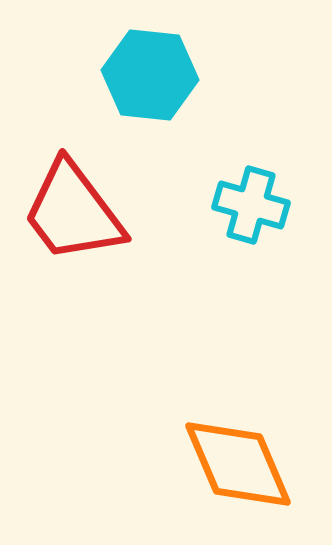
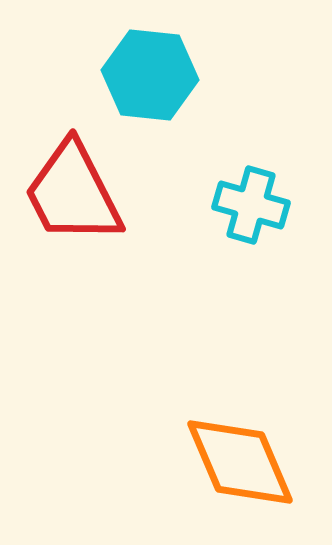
red trapezoid: moved 19 px up; rotated 10 degrees clockwise
orange diamond: moved 2 px right, 2 px up
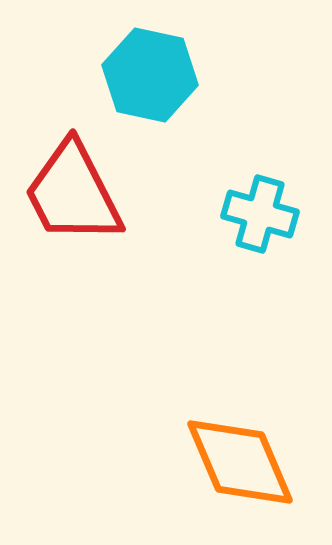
cyan hexagon: rotated 6 degrees clockwise
cyan cross: moved 9 px right, 9 px down
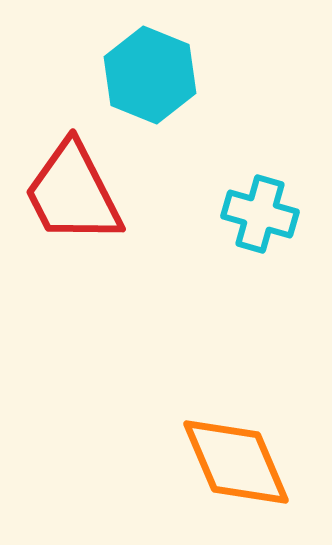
cyan hexagon: rotated 10 degrees clockwise
orange diamond: moved 4 px left
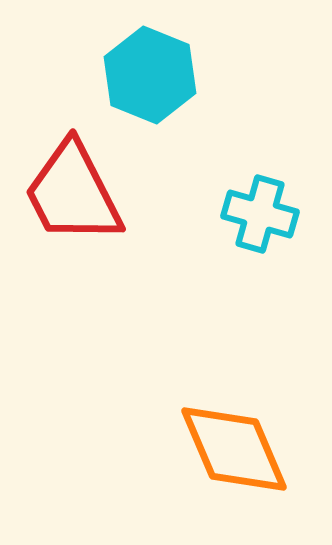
orange diamond: moved 2 px left, 13 px up
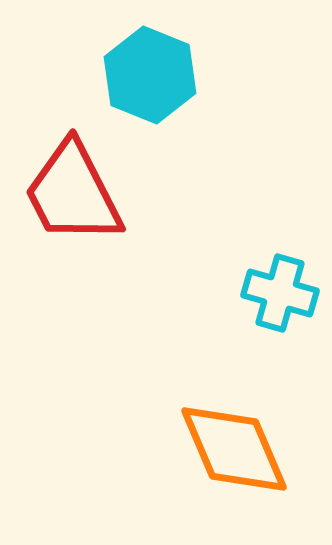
cyan cross: moved 20 px right, 79 px down
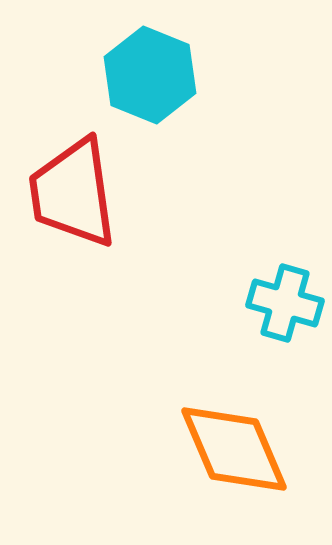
red trapezoid: rotated 19 degrees clockwise
cyan cross: moved 5 px right, 10 px down
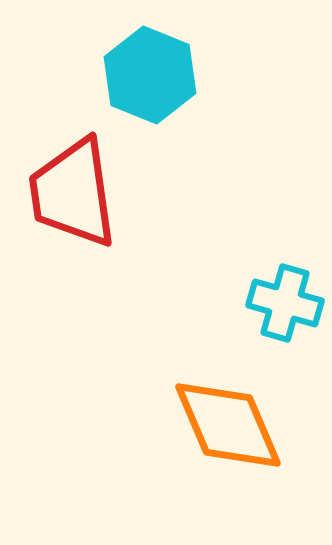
orange diamond: moved 6 px left, 24 px up
